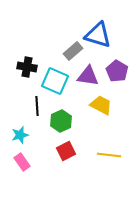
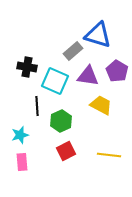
pink rectangle: rotated 30 degrees clockwise
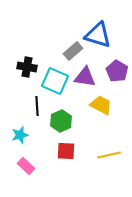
purple triangle: moved 3 px left, 1 px down
red square: rotated 30 degrees clockwise
yellow line: rotated 20 degrees counterclockwise
pink rectangle: moved 4 px right, 4 px down; rotated 42 degrees counterclockwise
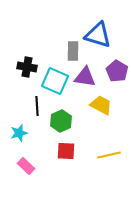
gray rectangle: rotated 48 degrees counterclockwise
cyan star: moved 1 px left, 2 px up
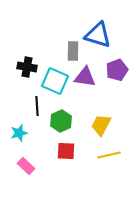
purple pentagon: moved 1 px up; rotated 20 degrees clockwise
yellow trapezoid: moved 20 px down; rotated 90 degrees counterclockwise
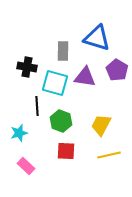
blue triangle: moved 1 px left, 3 px down
gray rectangle: moved 10 px left
purple pentagon: rotated 20 degrees counterclockwise
cyan square: moved 2 px down; rotated 8 degrees counterclockwise
green hexagon: rotated 15 degrees counterclockwise
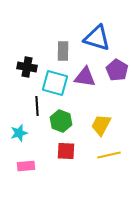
pink rectangle: rotated 48 degrees counterclockwise
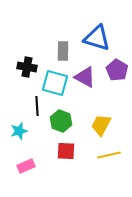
purple triangle: rotated 20 degrees clockwise
cyan star: moved 2 px up
pink rectangle: rotated 18 degrees counterclockwise
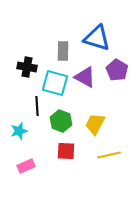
yellow trapezoid: moved 6 px left, 1 px up
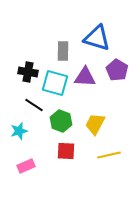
black cross: moved 1 px right, 5 px down
purple triangle: rotated 25 degrees counterclockwise
black line: moved 3 px left, 1 px up; rotated 54 degrees counterclockwise
